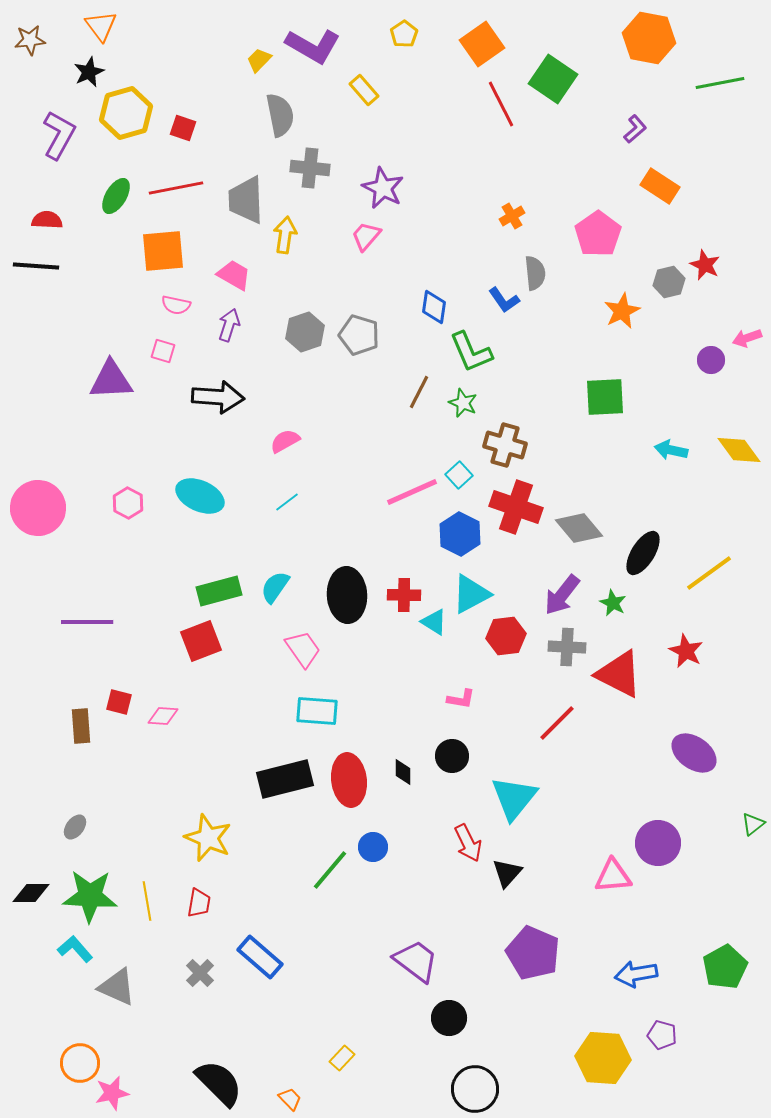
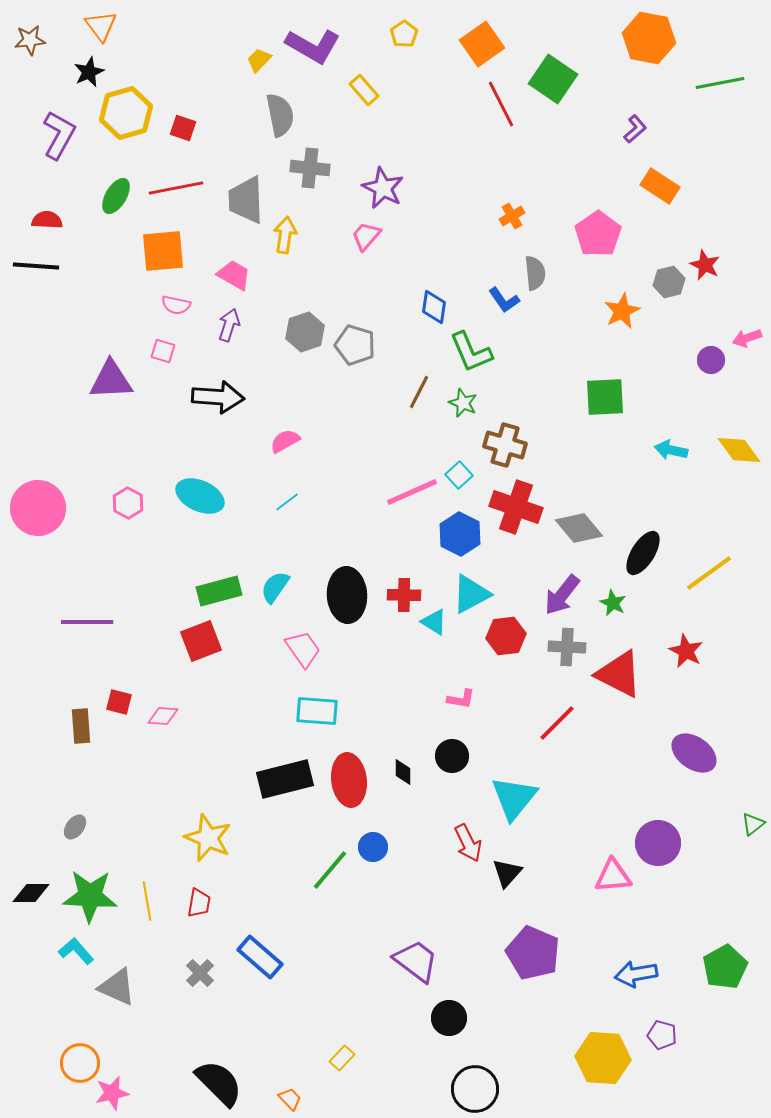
gray pentagon at (359, 335): moved 4 px left, 10 px down
cyan L-shape at (75, 949): moved 1 px right, 2 px down
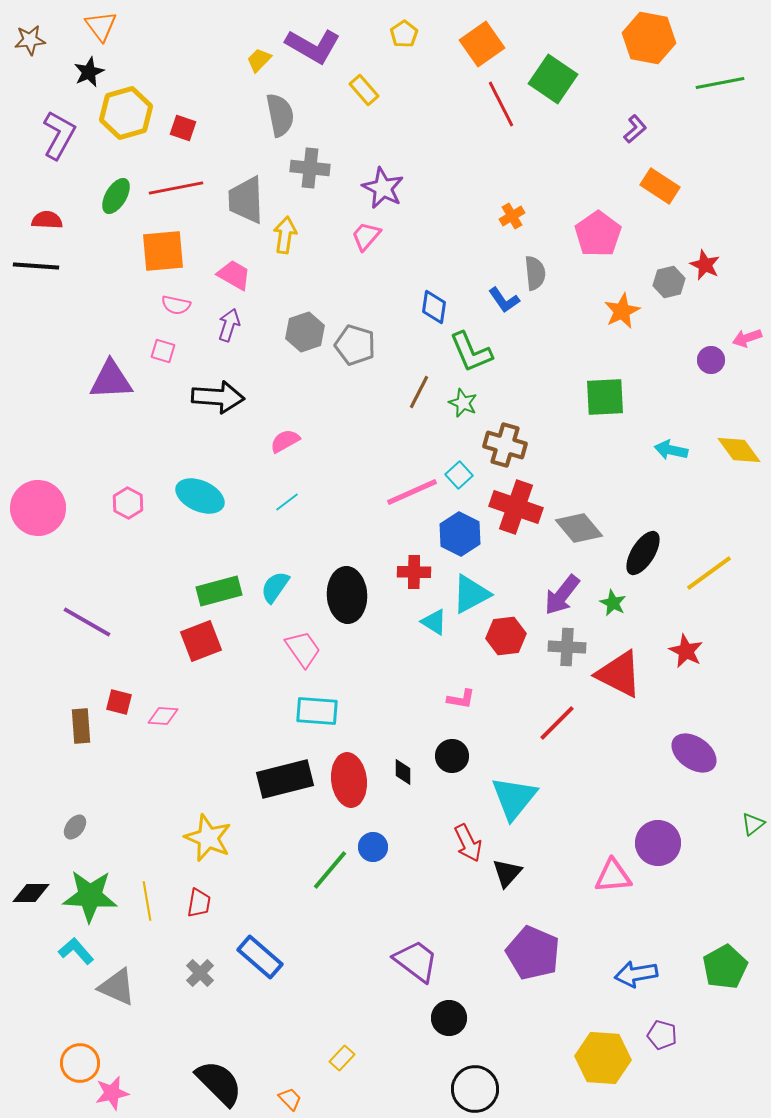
red cross at (404, 595): moved 10 px right, 23 px up
purple line at (87, 622): rotated 30 degrees clockwise
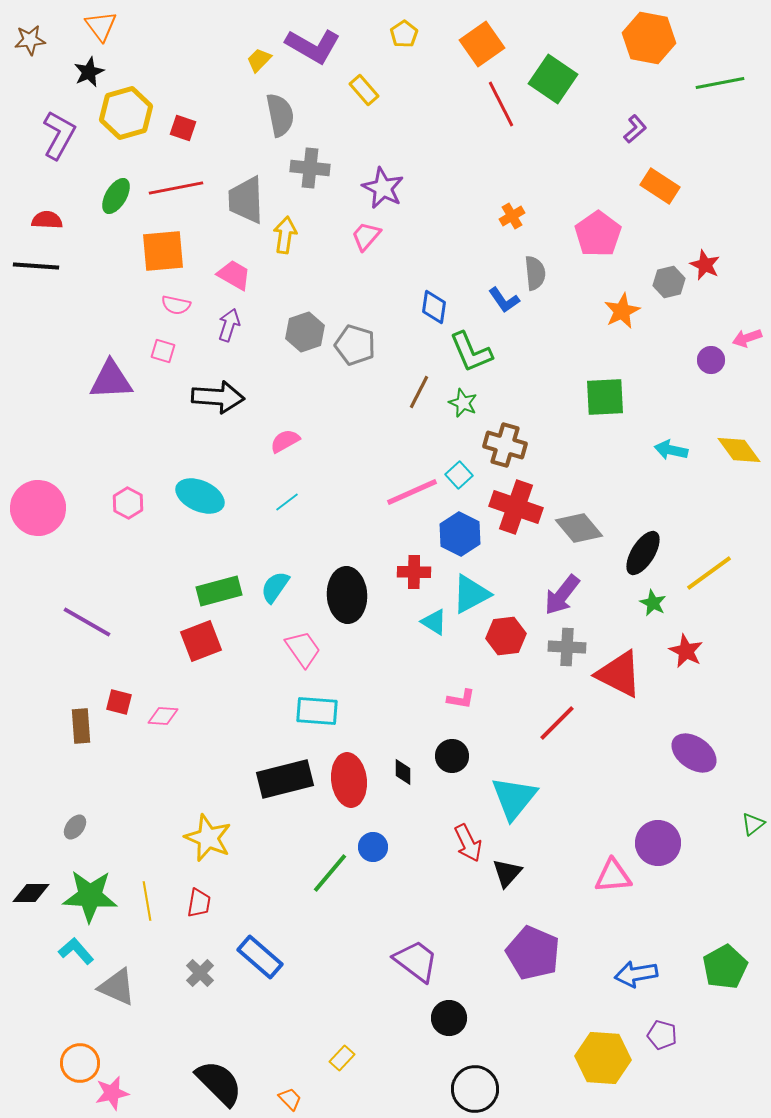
green star at (613, 603): moved 40 px right
green line at (330, 870): moved 3 px down
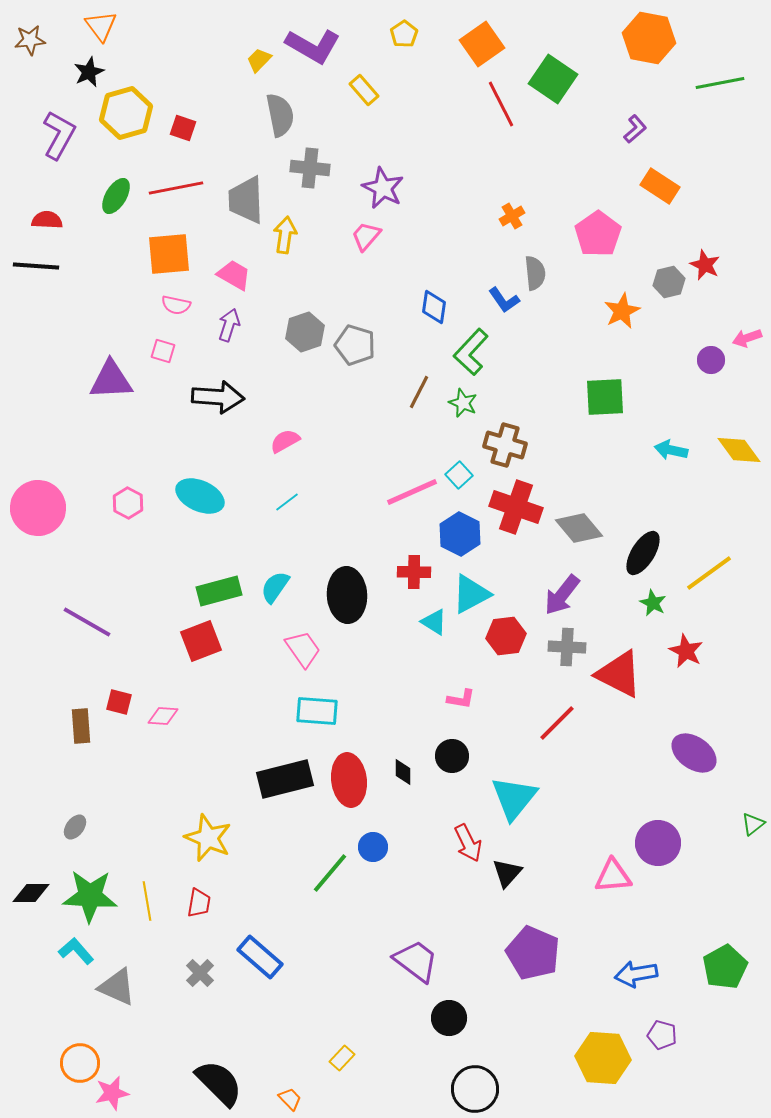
orange square at (163, 251): moved 6 px right, 3 px down
green L-shape at (471, 352): rotated 66 degrees clockwise
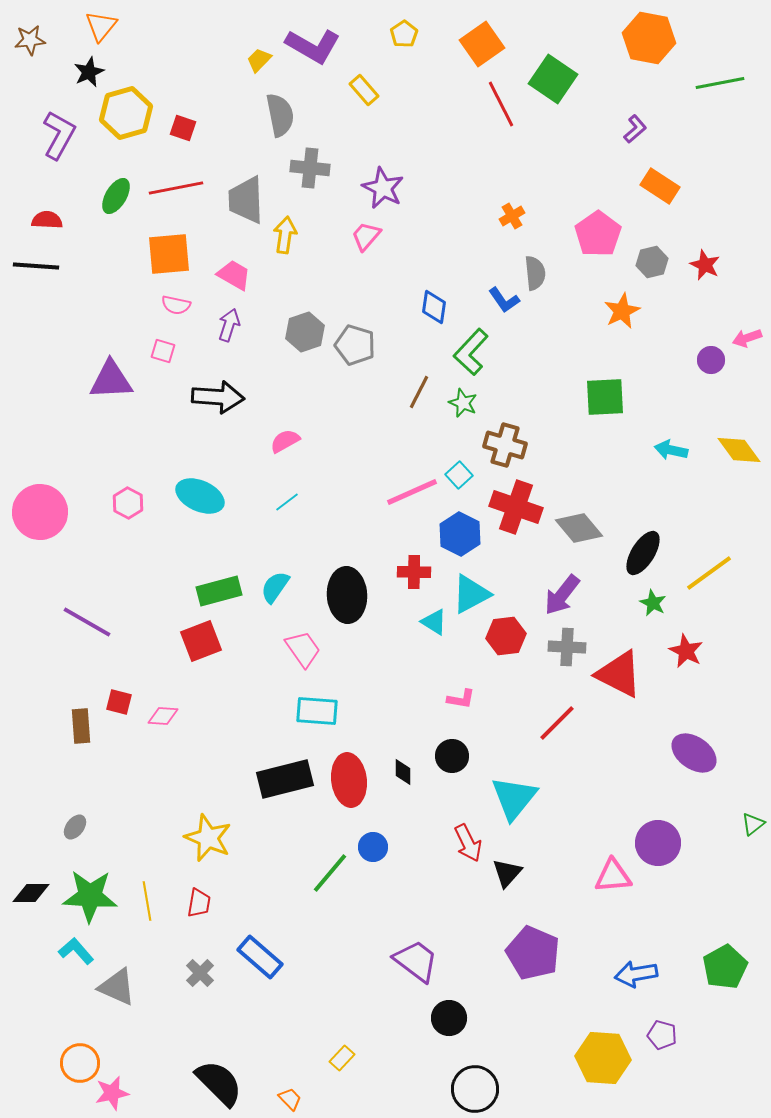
orange triangle at (101, 26): rotated 16 degrees clockwise
gray hexagon at (669, 282): moved 17 px left, 20 px up
pink circle at (38, 508): moved 2 px right, 4 px down
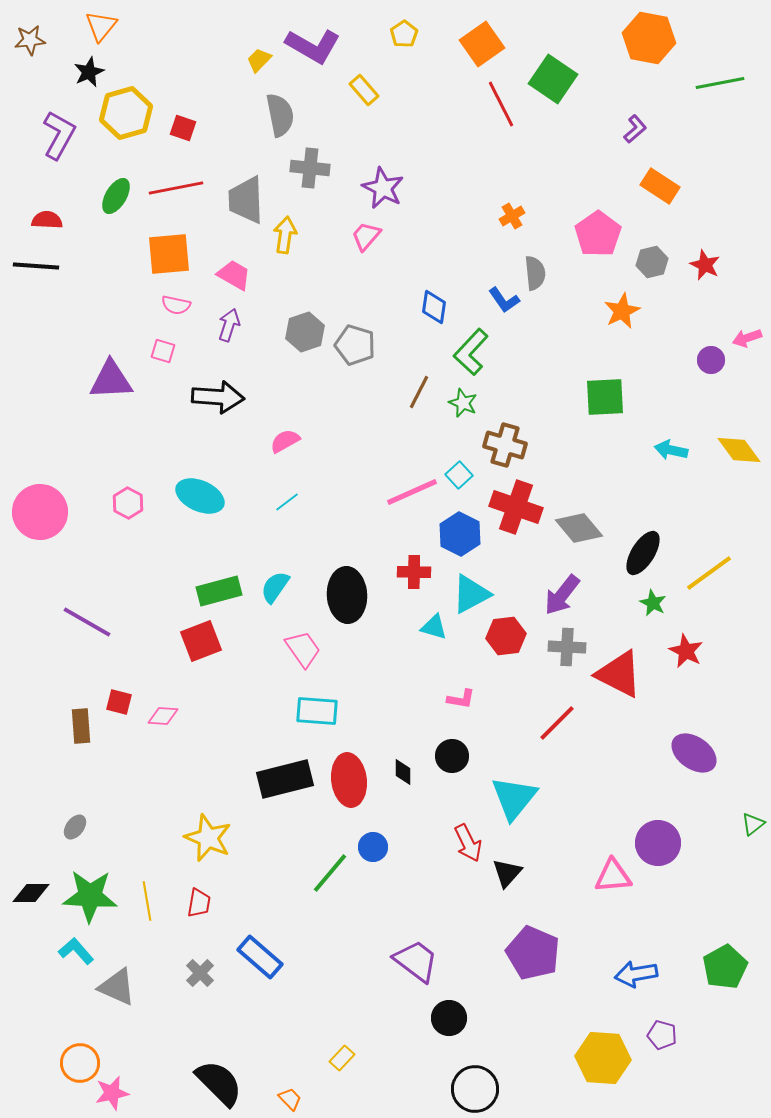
cyan triangle at (434, 622): moved 5 px down; rotated 16 degrees counterclockwise
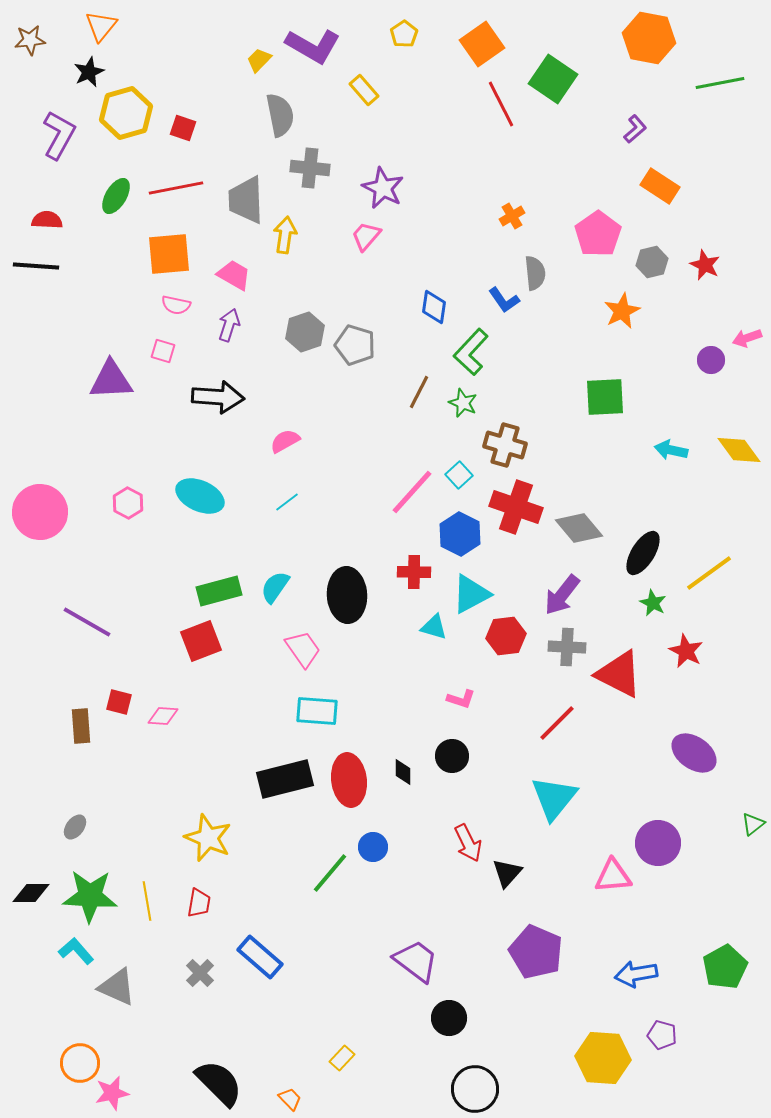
pink line at (412, 492): rotated 24 degrees counterclockwise
pink L-shape at (461, 699): rotated 8 degrees clockwise
cyan triangle at (514, 798): moved 40 px right
purple pentagon at (533, 953): moved 3 px right, 1 px up
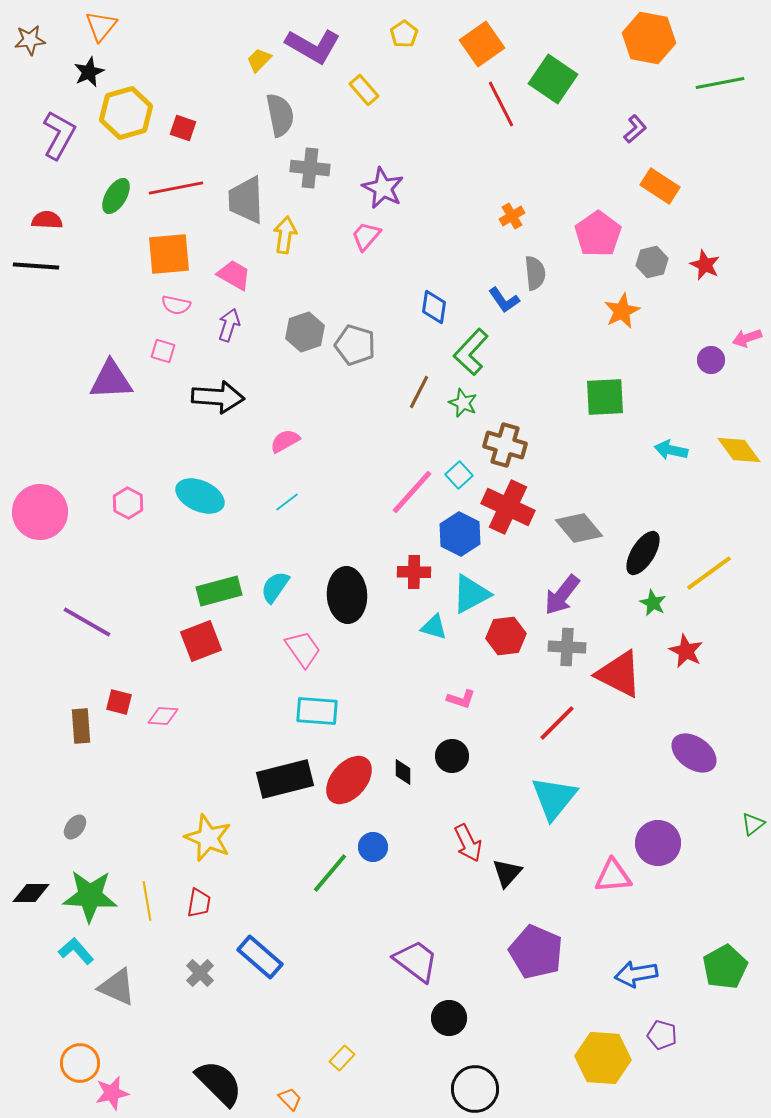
red cross at (516, 507): moved 8 px left; rotated 6 degrees clockwise
red ellipse at (349, 780): rotated 48 degrees clockwise
